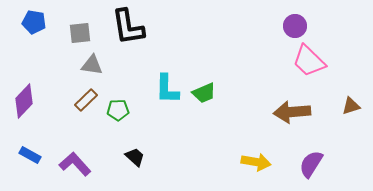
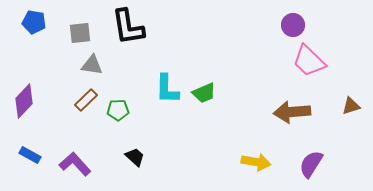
purple circle: moved 2 px left, 1 px up
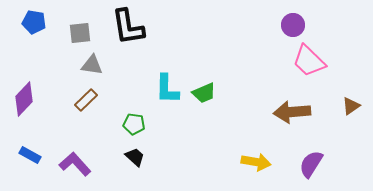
purple diamond: moved 2 px up
brown triangle: rotated 18 degrees counterclockwise
green pentagon: moved 16 px right, 14 px down; rotated 10 degrees clockwise
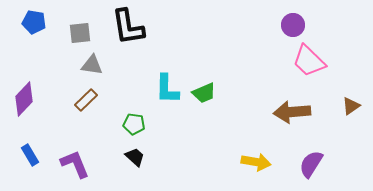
blue rectangle: rotated 30 degrees clockwise
purple L-shape: rotated 20 degrees clockwise
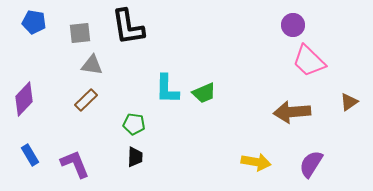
brown triangle: moved 2 px left, 4 px up
black trapezoid: rotated 50 degrees clockwise
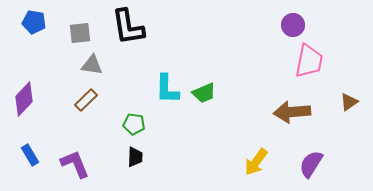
pink trapezoid: rotated 123 degrees counterclockwise
yellow arrow: rotated 116 degrees clockwise
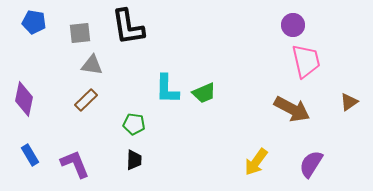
pink trapezoid: moved 3 px left; rotated 24 degrees counterclockwise
purple diamond: rotated 32 degrees counterclockwise
brown arrow: moved 3 px up; rotated 147 degrees counterclockwise
black trapezoid: moved 1 px left, 3 px down
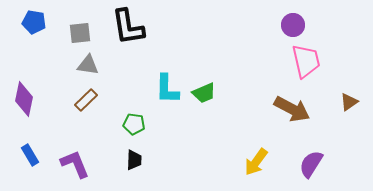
gray triangle: moved 4 px left
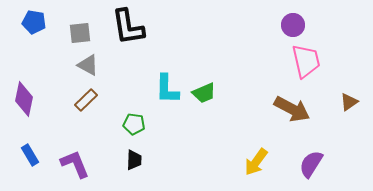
gray triangle: rotated 20 degrees clockwise
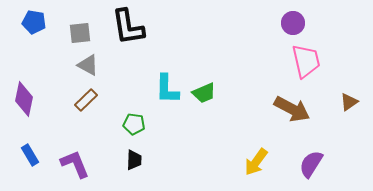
purple circle: moved 2 px up
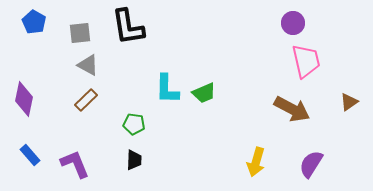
blue pentagon: rotated 20 degrees clockwise
blue rectangle: rotated 10 degrees counterclockwise
yellow arrow: rotated 20 degrees counterclockwise
